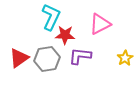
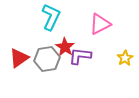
red star: moved 12 px down; rotated 30 degrees clockwise
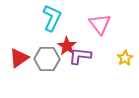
cyan L-shape: moved 1 px right, 1 px down
pink triangle: rotated 40 degrees counterclockwise
red star: moved 2 px right, 1 px up
gray hexagon: rotated 10 degrees clockwise
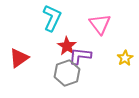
gray hexagon: moved 20 px right, 14 px down; rotated 20 degrees counterclockwise
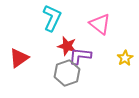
pink triangle: rotated 15 degrees counterclockwise
red star: rotated 18 degrees counterclockwise
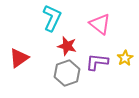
purple L-shape: moved 17 px right, 6 px down
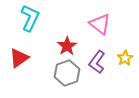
cyan L-shape: moved 22 px left
red star: rotated 24 degrees clockwise
purple L-shape: rotated 60 degrees counterclockwise
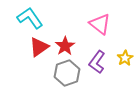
cyan L-shape: rotated 60 degrees counterclockwise
red star: moved 2 px left
red triangle: moved 20 px right, 11 px up
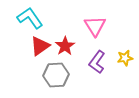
pink triangle: moved 5 px left, 2 px down; rotated 20 degrees clockwise
red triangle: moved 1 px right, 1 px up
yellow star: rotated 21 degrees clockwise
gray hexagon: moved 11 px left, 2 px down; rotated 15 degrees clockwise
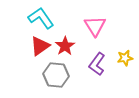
cyan L-shape: moved 11 px right
purple L-shape: moved 2 px down
gray hexagon: rotated 10 degrees clockwise
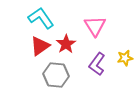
red star: moved 1 px right, 2 px up
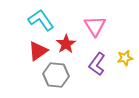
cyan L-shape: moved 2 px down
red triangle: moved 2 px left, 5 px down
